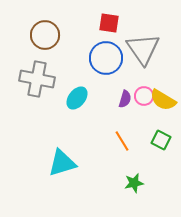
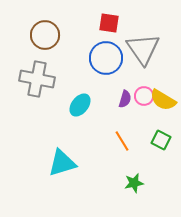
cyan ellipse: moved 3 px right, 7 px down
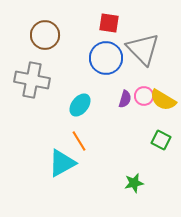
gray triangle: rotated 9 degrees counterclockwise
gray cross: moved 5 px left, 1 px down
orange line: moved 43 px left
cyan triangle: rotated 12 degrees counterclockwise
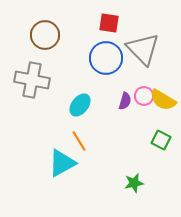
purple semicircle: moved 2 px down
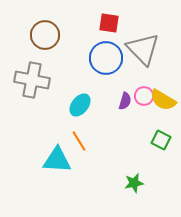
cyan triangle: moved 5 px left, 3 px up; rotated 32 degrees clockwise
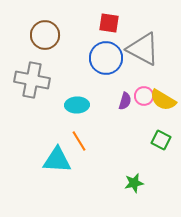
gray triangle: rotated 18 degrees counterclockwise
cyan ellipse: moved 3 px left; rotated 50 degrees clockwise
